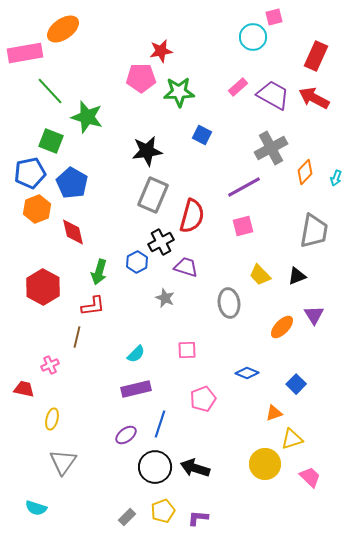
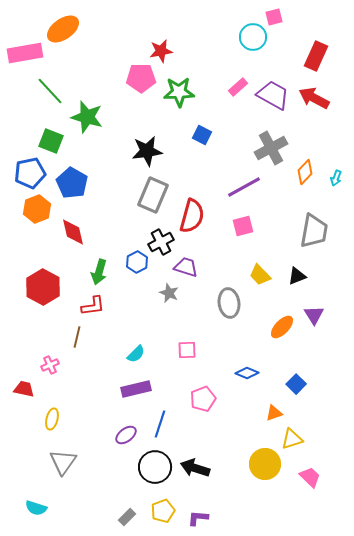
gray star at (165, 298): moved 4 px right, 5 px up
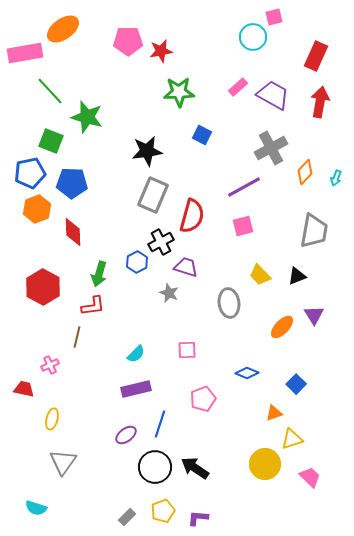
pink pentagon at (141, 78): moved 13 px left, 37 px up
red arrow at (314, 98): moved 6 px right, 4 px down; rotated 72 degrees clockwise
blue pentagon at (72, 183): rotated 28 degrees counterclockwise
red diamond at (73, 232): rotated 12 degrees clockwise
green arrow at (99, 272): moved 2 px down
black arrow at (195, 468): rotated 16 degrees clockwise
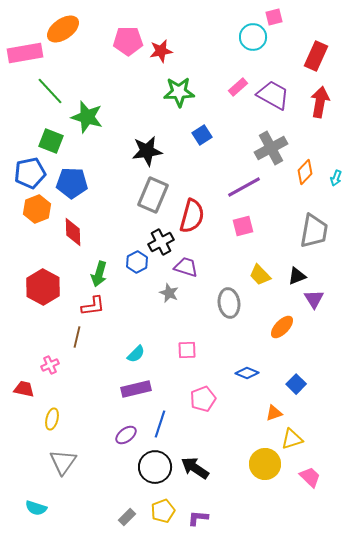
blue square at (202, 135): rotated 30 degrees clockwise
purple triangle at (314, 315): moved 16 px up
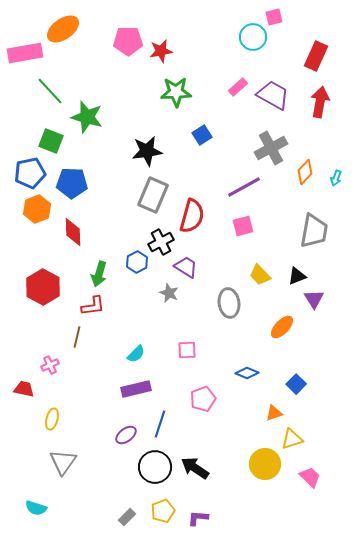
green star at (179, 92): moved 3 px left
purple trapezoid at (186, 267): rotated 15 degrees clockwise
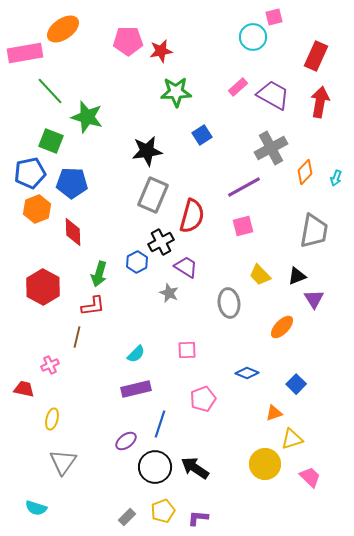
purple ellipse at (126, 435): moved 6 px down
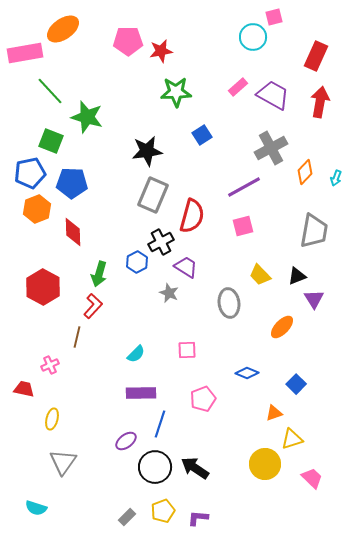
red L-shape at (93, 306): rotated 40 degrees counterclockwise
purple rectangle at (136, 389): moved 5 px right, 4 px down; rotated 12 degrees clockwise
pink trapezoid at (310, 477): moved 2 px right, 1 px down
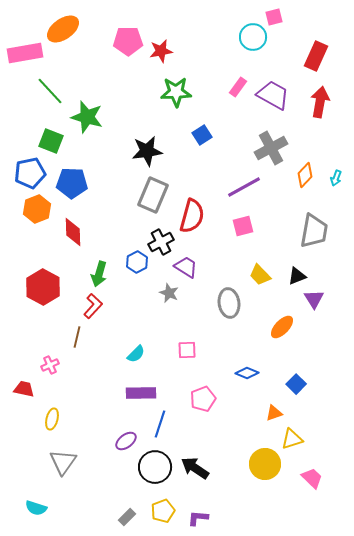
pink rectangle at (238, 87): rotated 12 degrees counterclockwise
orange diamond at (305, 172): moved 3 px down
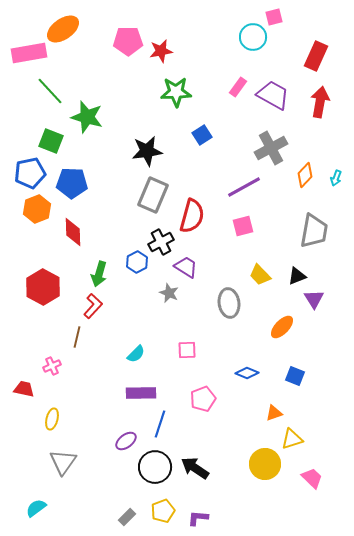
pink rectangle at (25, 53): moved 4 px right
pink cross at (50, 365): moved 2 px right, 1 px down
blue square at (296, 384): moved 1 px left, 8 px up; rotated 24 degrees counterclockwise
cyan semicircle at (36, 508): rotated 125 degrees clockwise
